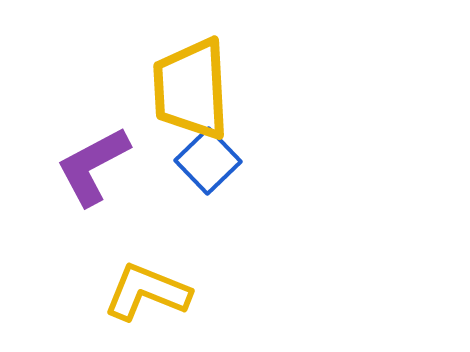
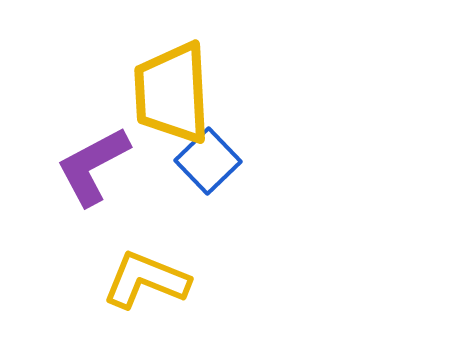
yellow trapezoid: moved 19 px left, 4 px down
yellow L-shape: moved 1 px left, 12 px up
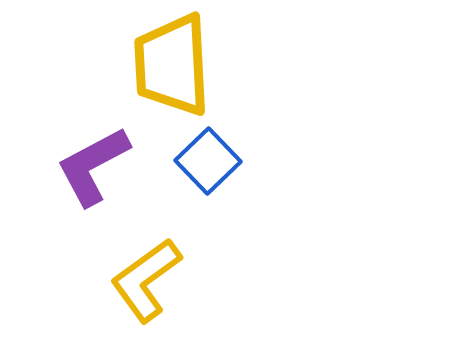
yellow trapezoid: moved 28 px up
yellow L-shape: rotated 58 degrees counterclockwise
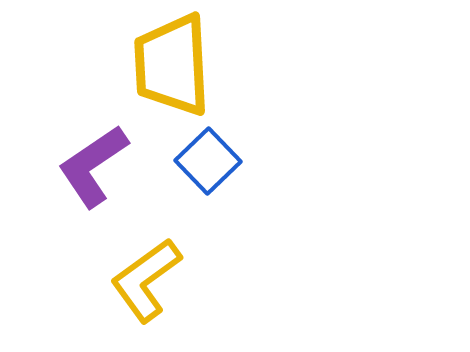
purple L-shape: rotated 6 degrees counterclockwise
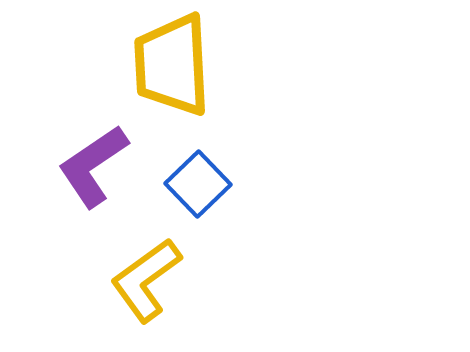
blue square: moved 10 px left, 23 px down
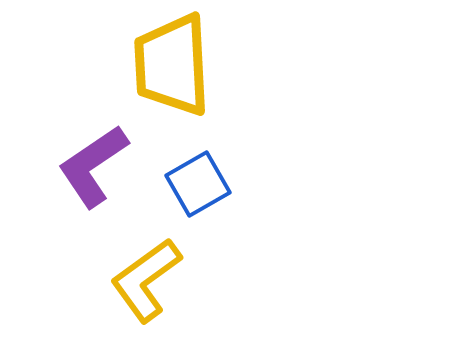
blue square: rotated 14 degrees clockwise
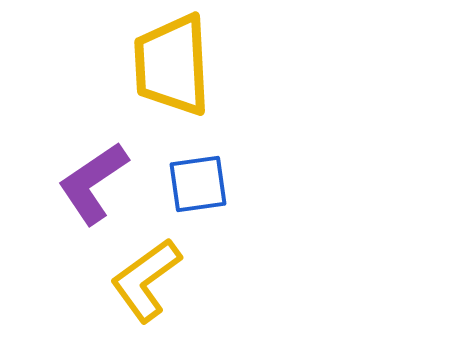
purple L-shape: moved 17 px down
blue square: rotated 22 degrees clockwise
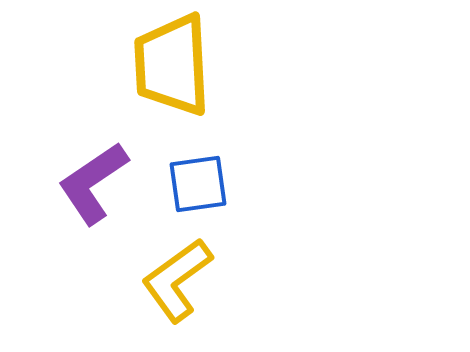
yellow L-shape: moved 31 px right
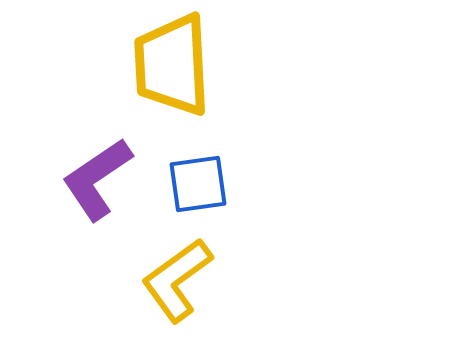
purple L-shape: moved 4 px right, 4 px up
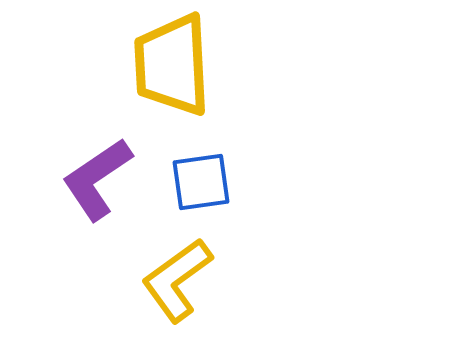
blue square: moved 3 px right, 2 px up
